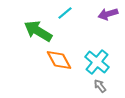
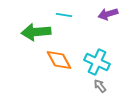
cyan line: moved 1 px left, 2 px down; rotated 49 degrees clockwise
green arrow: moved 2 px left, 1 px down; rotated 36 degrees counterclockwise
cyan cross: rotated 15 degrees counterclockwise
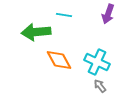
purple arrow: rotated 54 degrees counterclockwise
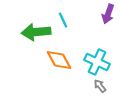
cyan line: moved 1 px left, 5 px down; rotated 56 degrees clockwise
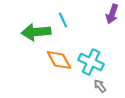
purple arrow: moved 4 px right
cyan cross: moved 6 px left
